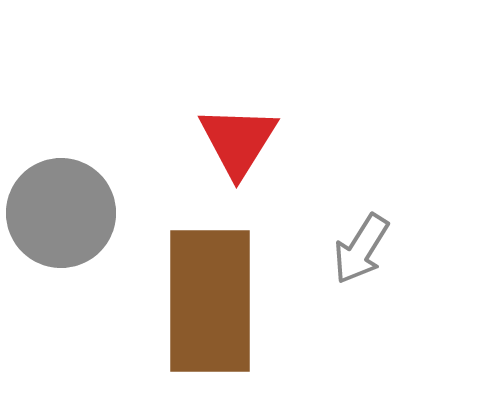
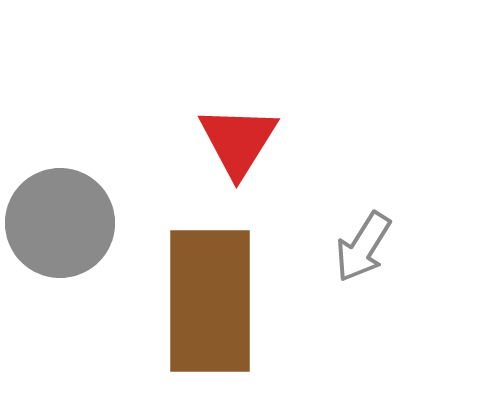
gray circle: moved 1 px left, 10 px down
gray arrow: moved 2 px right, 2 px up
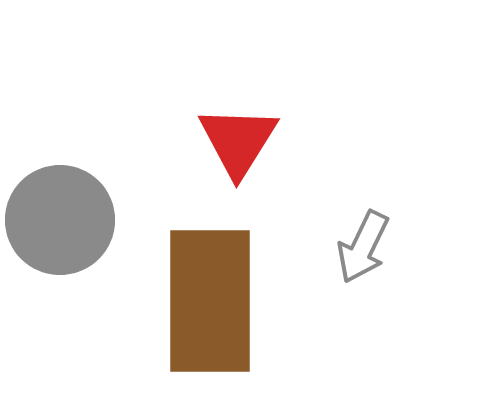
gray circle: moved 3 px up
gray arrow: rotated 6 degrees counterclockwise
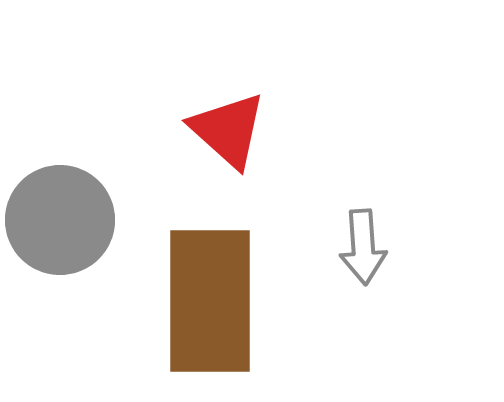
red triangle: moved 10 px left, 11 px up; rotated 20 degrees counterclockwise
gray arrow: rotated 30 degrees counterclockwise
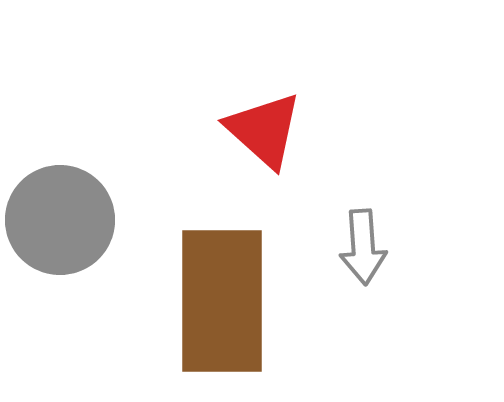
red triangle: moved 36 px right
brown rectangle: moved 12 px right
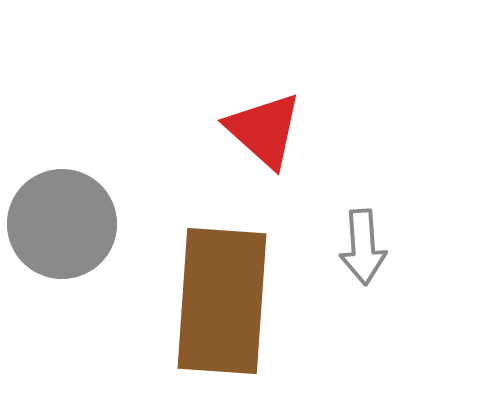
gray circle: moved 2 px right, 4 px down
brown rectangle: rotated 4 degrees clockwise
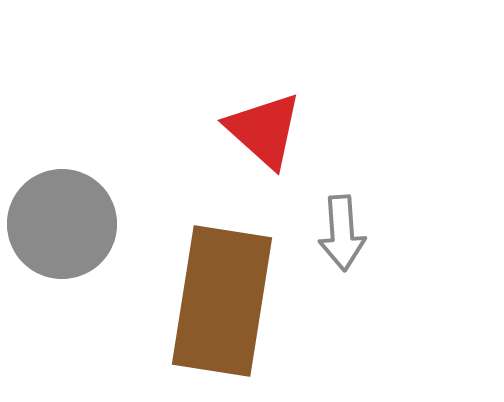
gray arrow: moved 21 px left, 14 px up
brown rectangle: rotated 5 degrees clockwise
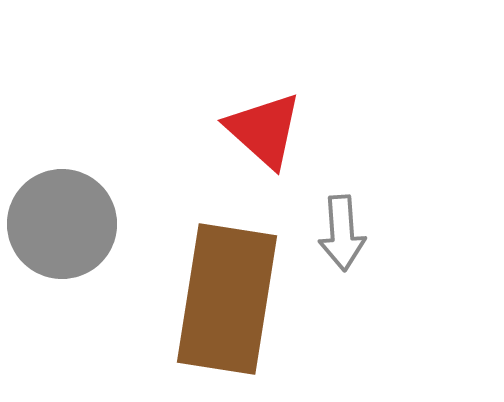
brown rectangle: moved 5 px right, 2 px up
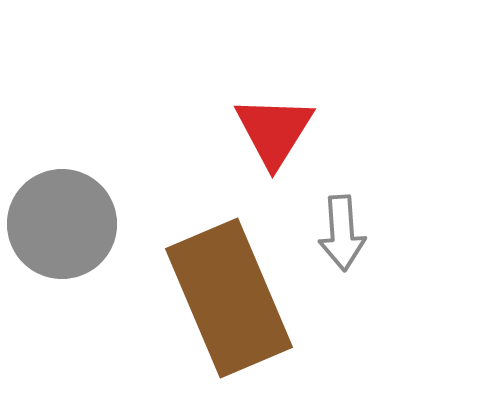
red triangle: moved 10 px right, 1 px down; rotated 20 degrees clockwise
brown rectangle: moved 2 px right, 1 px up; rotated 32 degrees counterclockwise
